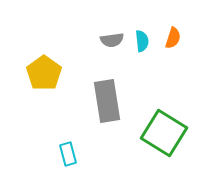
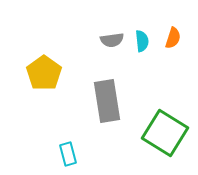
green square: moved 1 px right
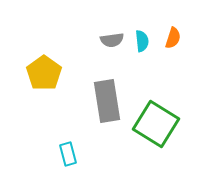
green square: moved 9 px left, 9 px up
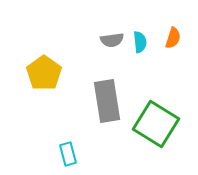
cyan semicircle: moved 2 px left, 1 px down
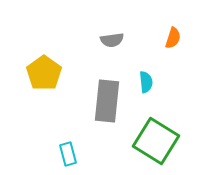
cyan semicircle: moved 6 px right, 40 px down
gray rectangle: rotated 15 degrees clockwise
green square: moved 17 px down
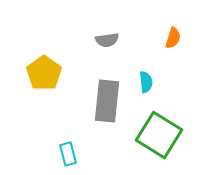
gray semicircle: moved 5 px left
green square: moved 3 px right, 6 px up
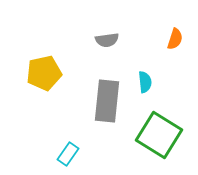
orange semicircle: moved 2 px right, 1 px down
yellow pentagon: rotated 24 degrees clockwise
cyan semicircle: moved 1 px left
cyan rectangle: rotated 50 degrees clockwise
